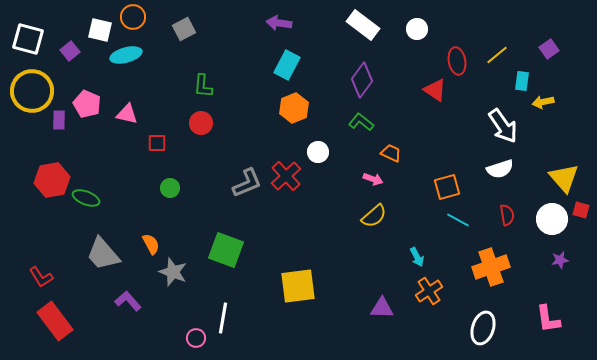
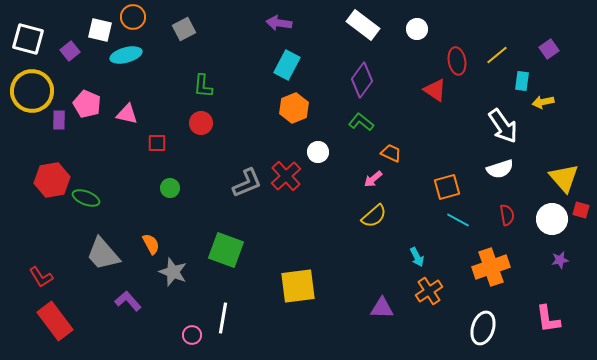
pink arrow at (373, 179): rotated 120 degrees clockwise
pink circle at (196, 338): moved 4 px left, 3 px up
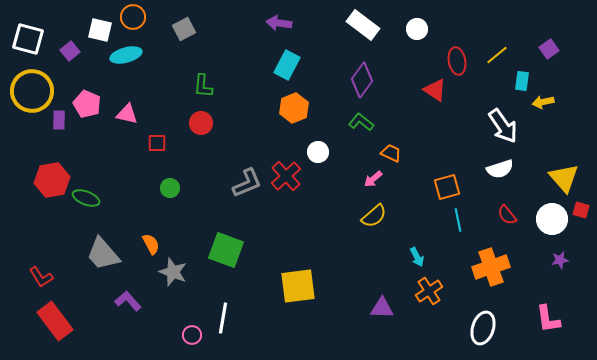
red semicircle at (507, 215): rotated 150 degrees clockwise
cyan line at (458, 220): rotated 50 degrees clockwise
